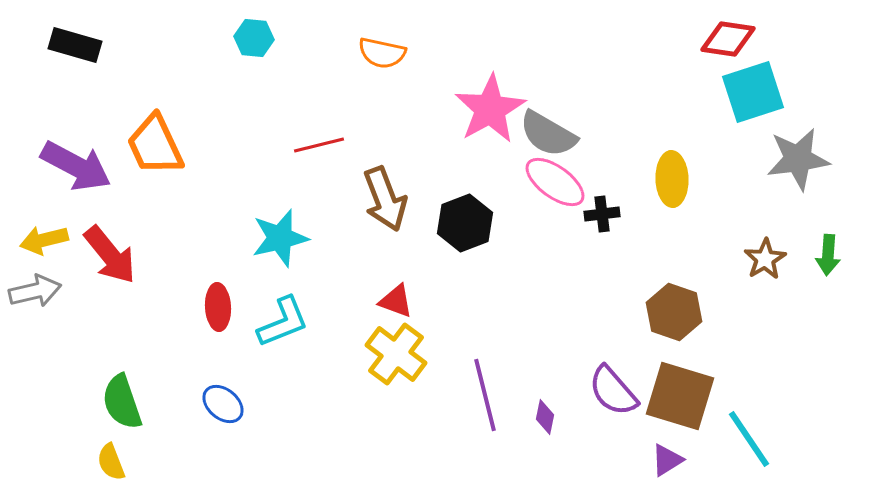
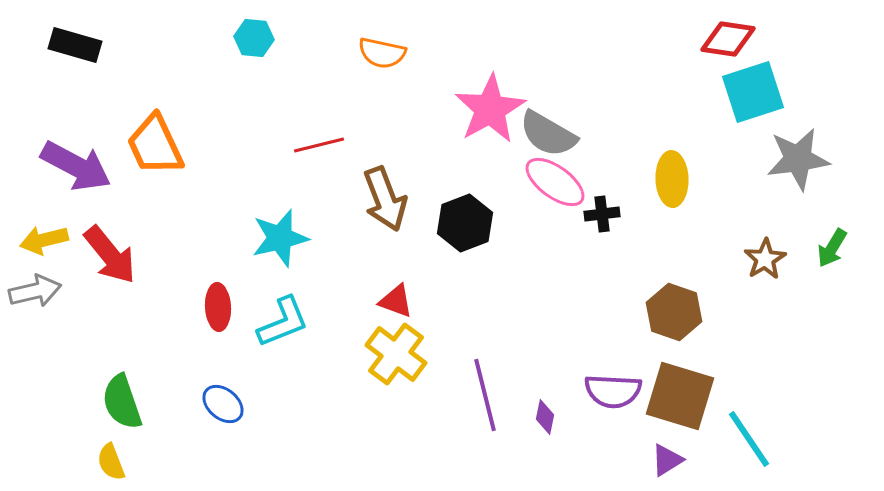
green arrow: moved 4 px right, 7 px up; rotated 27 degrees clockwise
purple semicircle: rotated 46 degrees counterclockwise
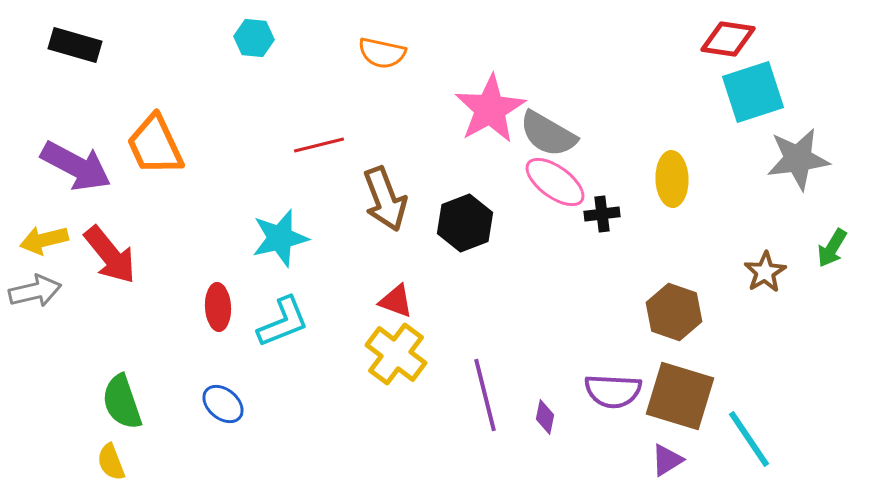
brown star: moved 13 px down
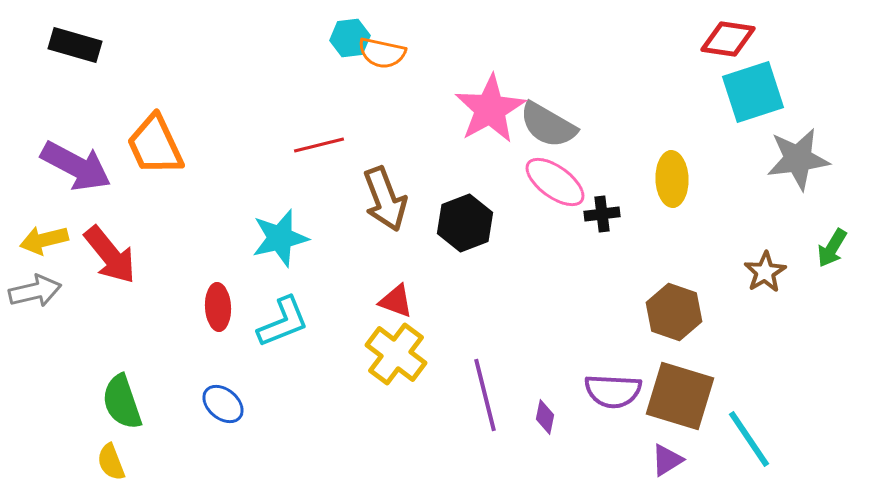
cyan hexagon: moved 96 px right; rotated 12 degrees counterclockwise
gray semicircle: moved 9 px up
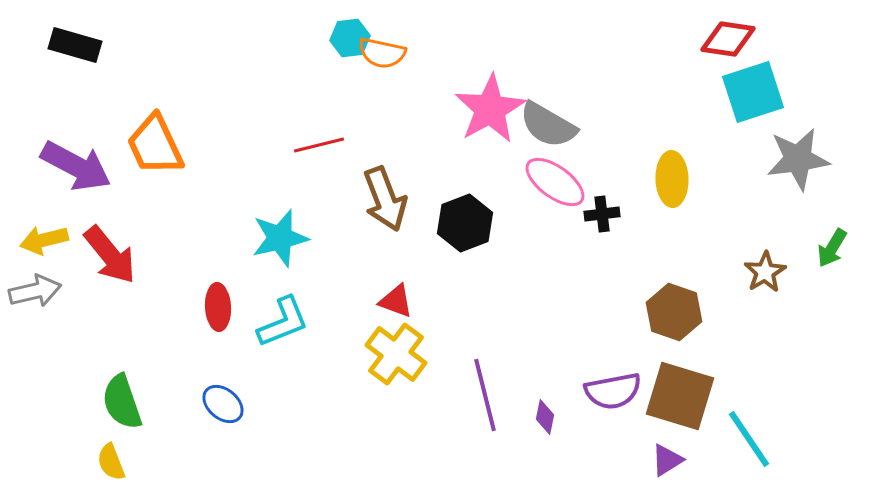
purple semicircle: rotated 14 degrees counterclockwise
